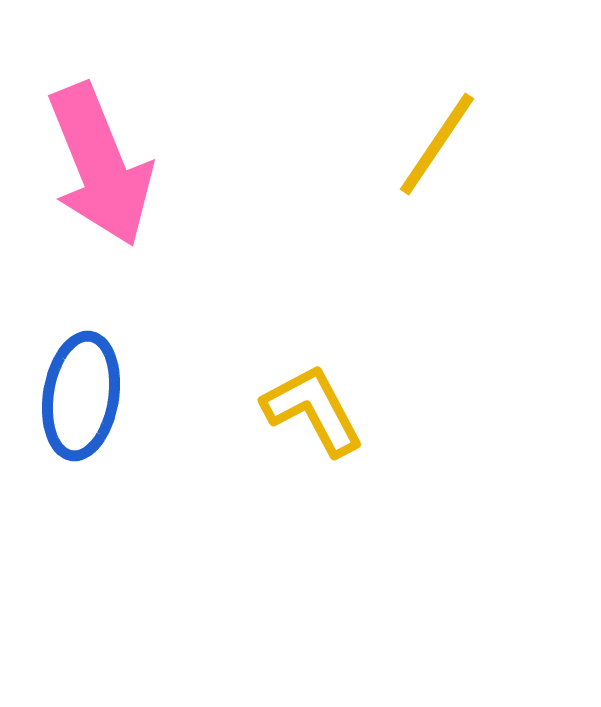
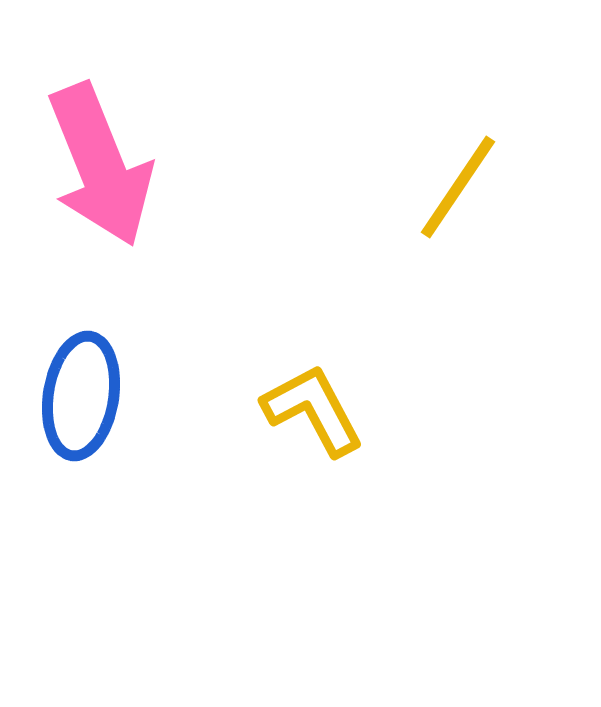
yellow line: moved 21 px right, 43 px down
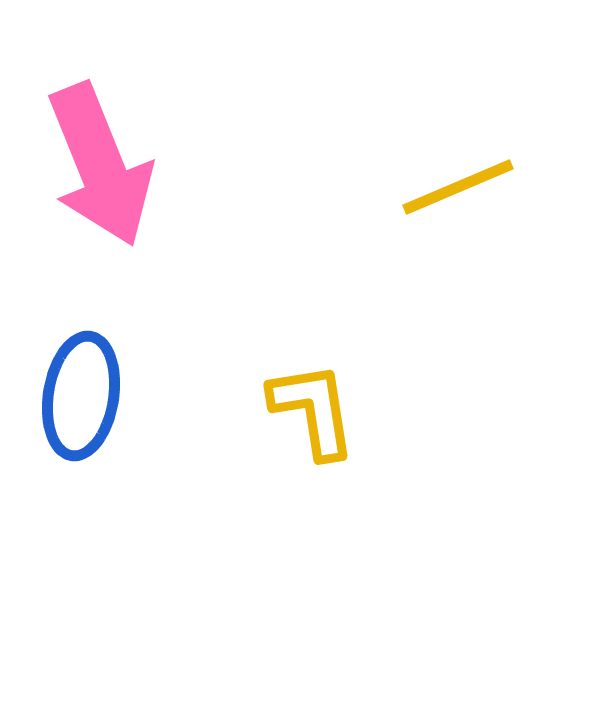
yellow line: rotated 33 degrees clockwise
yellow L-shape: rotated 19 degrees clockwise
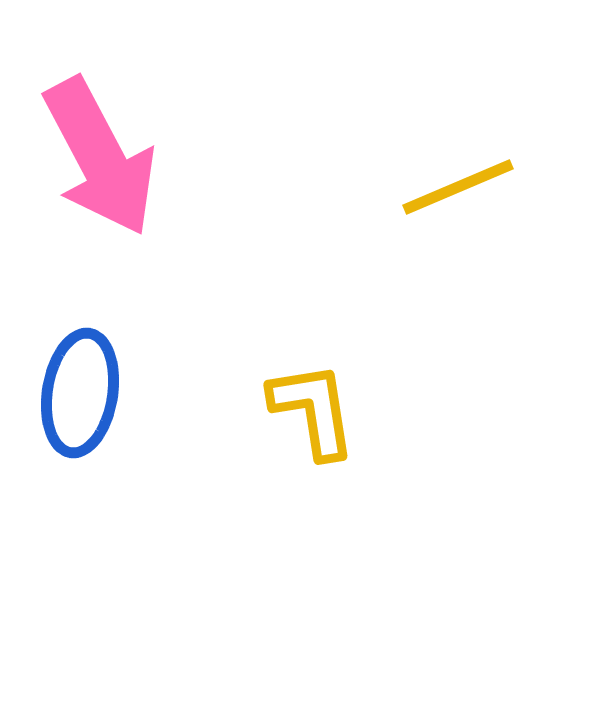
pink arrow: moved 8 px up; rotated 6 degrees counterclockwise
blue ellipse: moved 1 px left, 3 px up
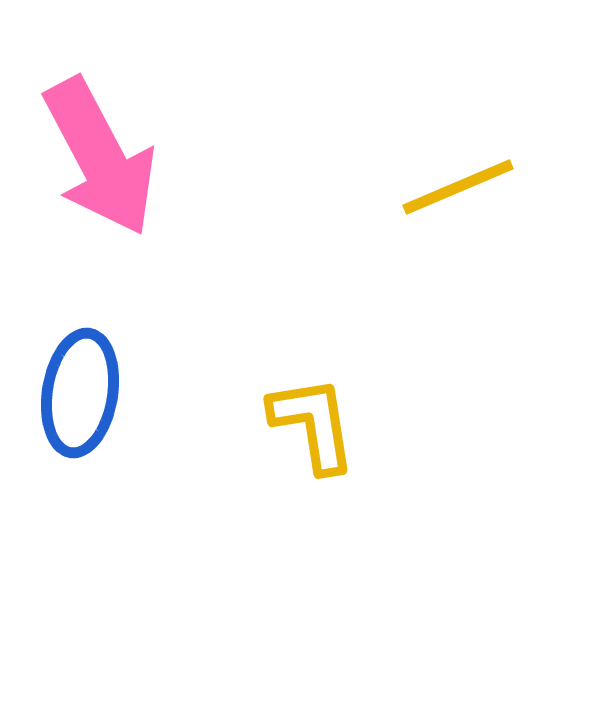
yellow L-shape: moved 14 px down
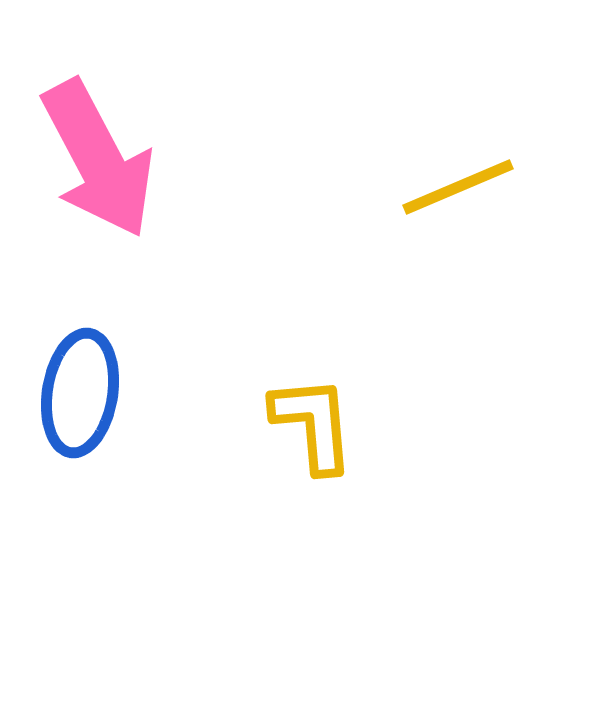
pink arrow: moved 2 px left, 2 px down
yellow L-shape: rotated 4 degrees clockwise
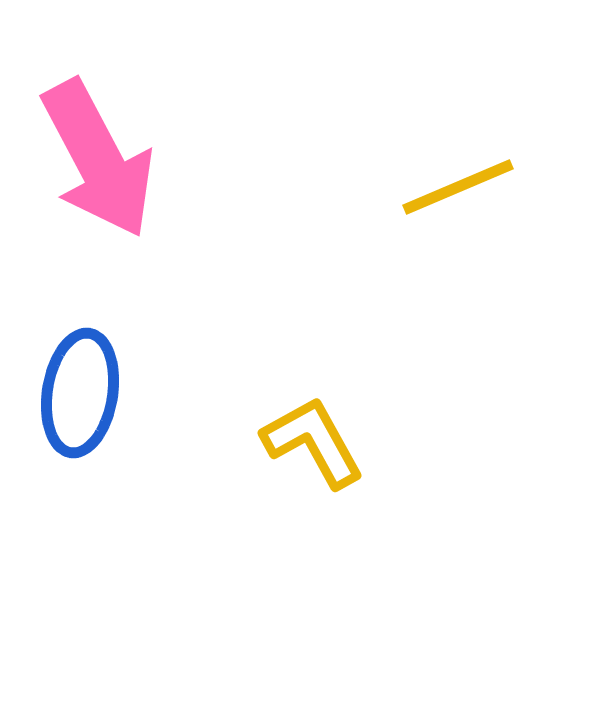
yellow L-shape: moved 18 px down; rotated 24 degrees counterclockwise
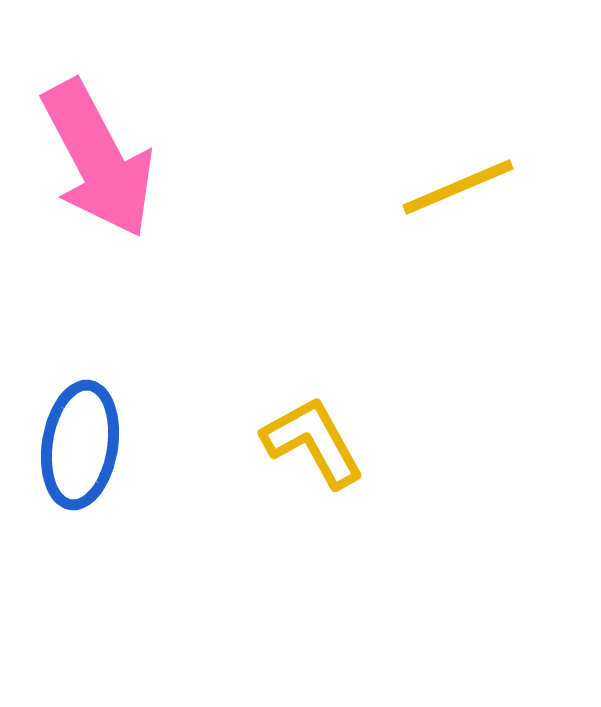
blue ellipse: moved 52 px down
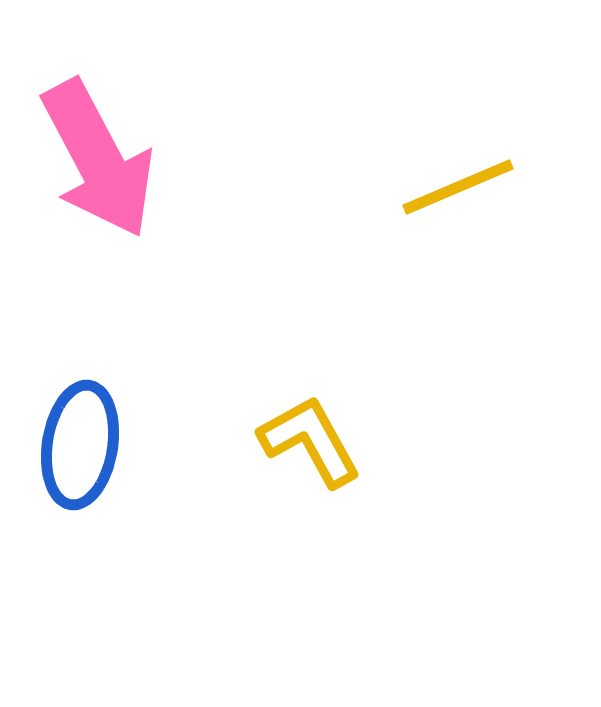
yellow L-shape: moved 3 px left, 1 px up
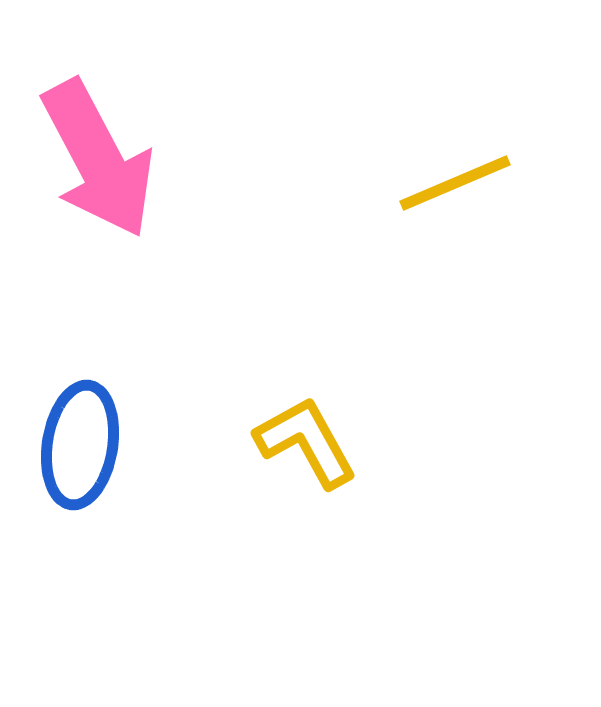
yellow line: moved 3 px left, 4 px up
yellow L-shape: moved 4 px left, 1 px down
